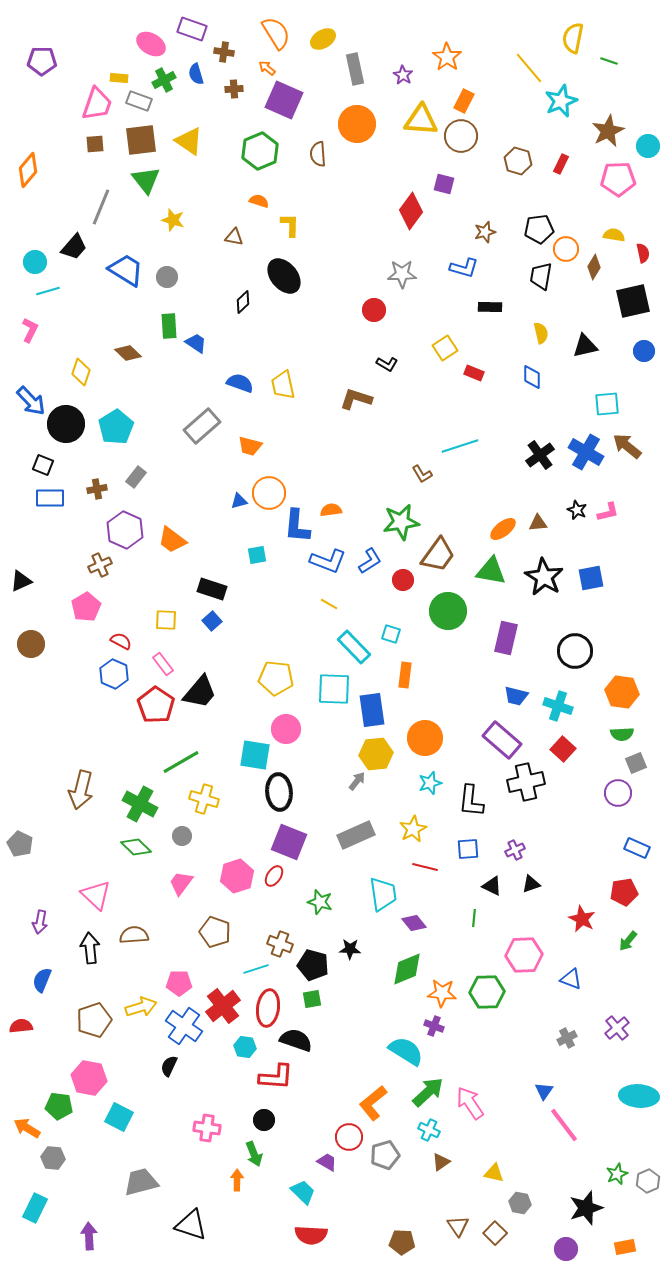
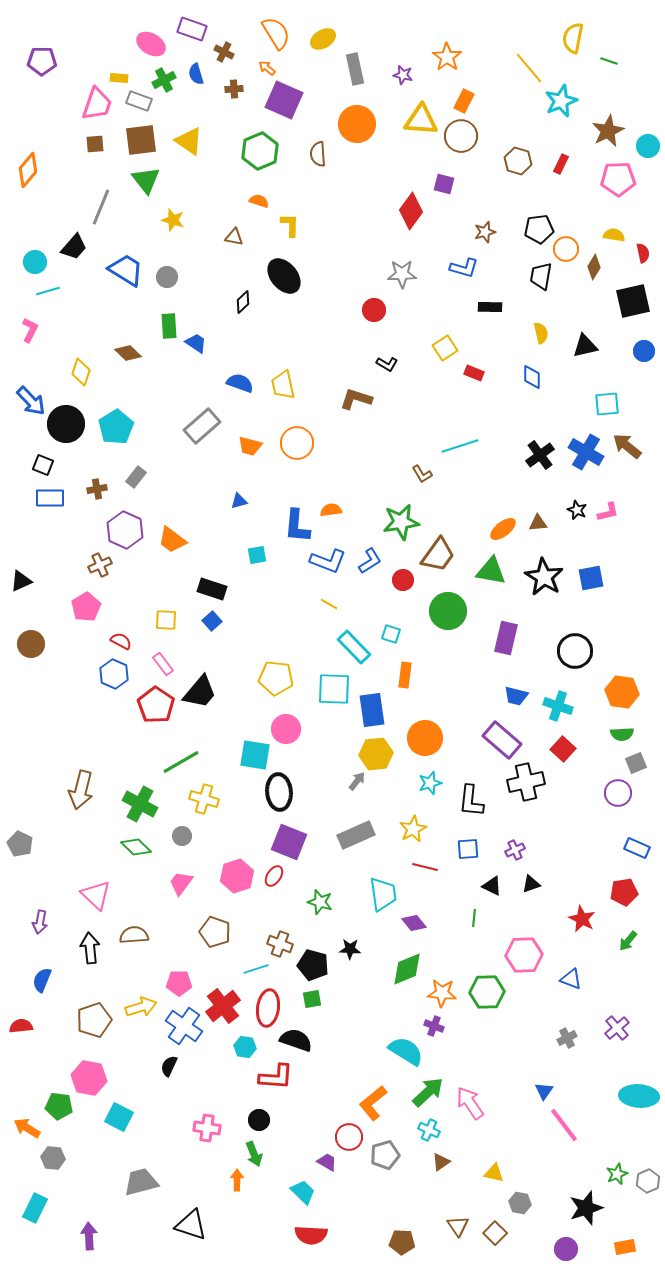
brown cross at (224, 52): rotated 18 degrees clockwise
purple star at (403, 75): rotated 18 degrees counterclockwise
orange circle at (269, 493): moved 28 px right, 50 px up
black circle at (264, 1120): moved 5 px left
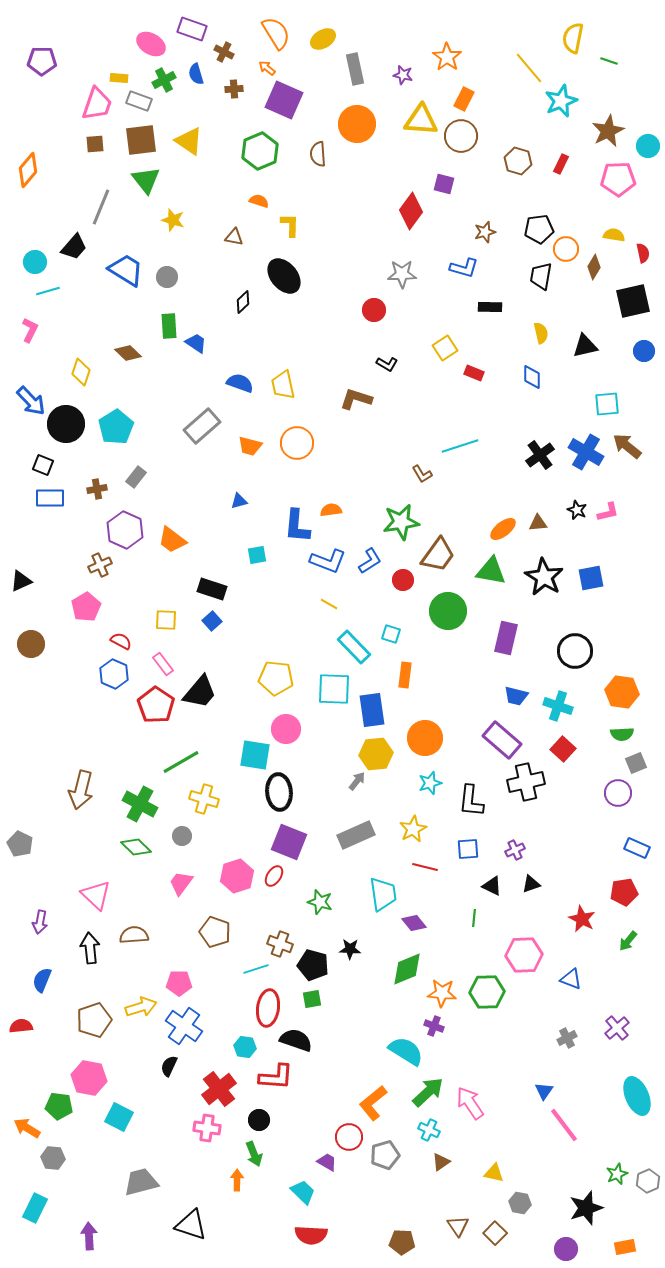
orange rectangle at (464, 101): moved 2 px up
red cross at (223, 1006): moved 4 px left, 83 px down
cyan ellipse at (639, 1096): moved 2 px left; rotated 63 degrees clockwise
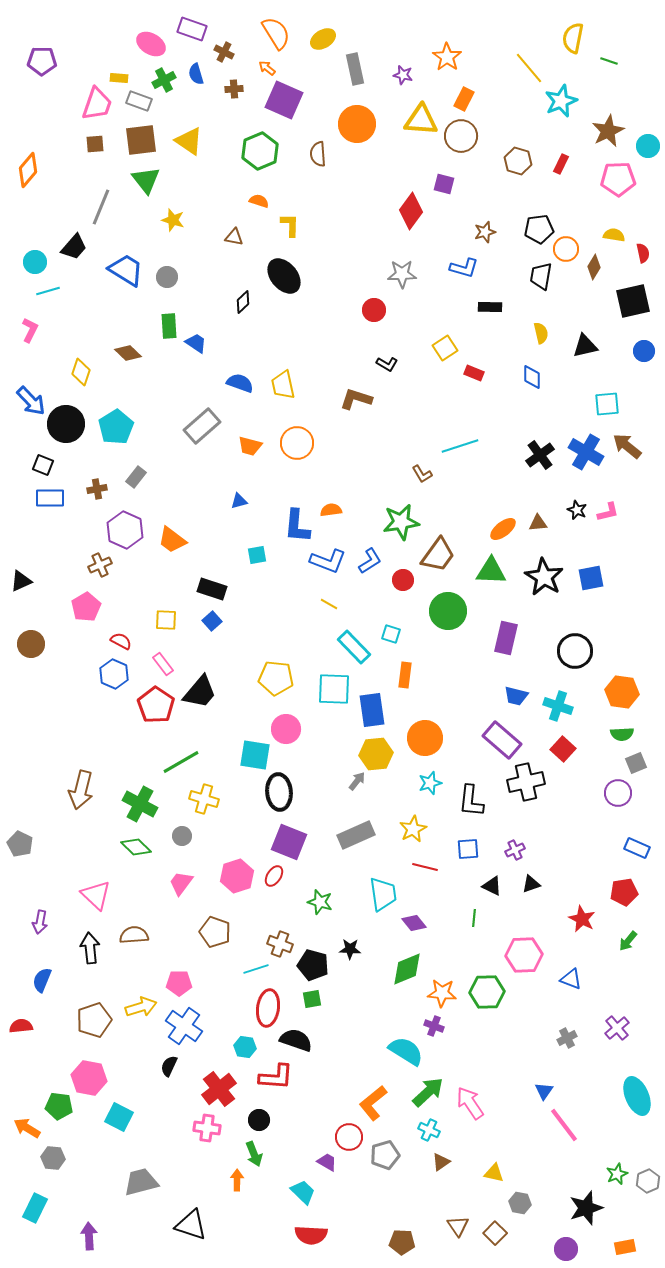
green triangle at (491, 571): rotated 8 degrees counterclockwise
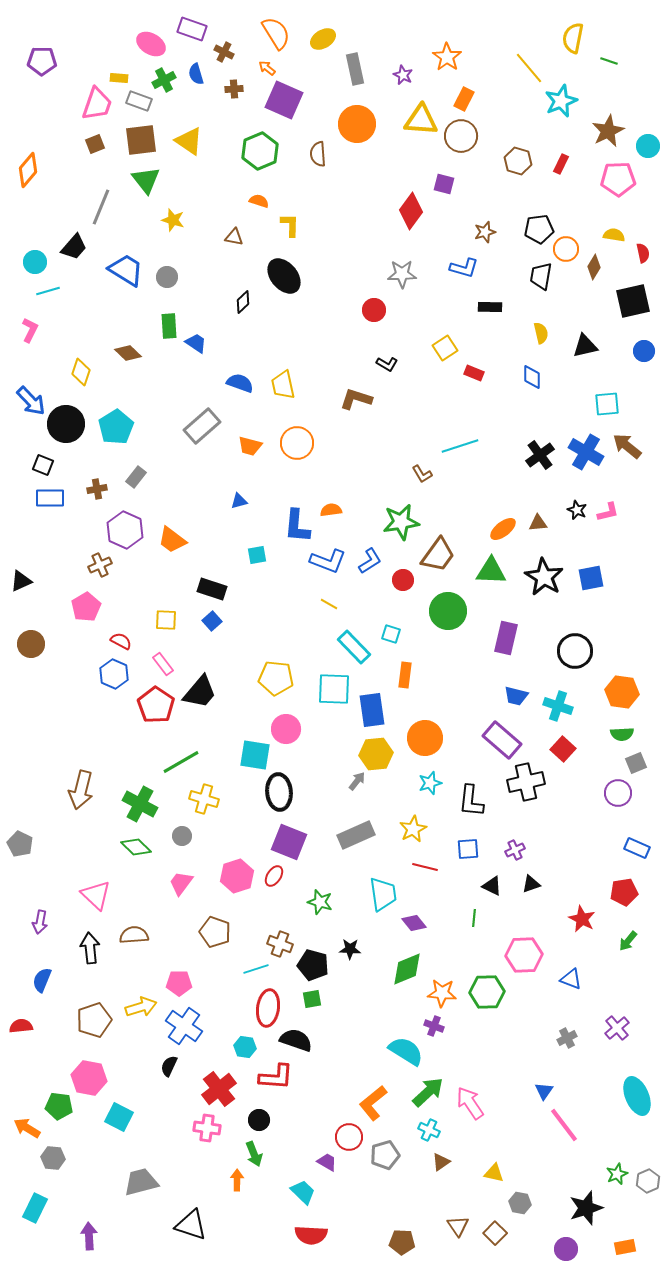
purple star at (403, 75): rotated 12 degrees clockwise
brown square at (95, 144): rotated 18 degrees counterclockwise
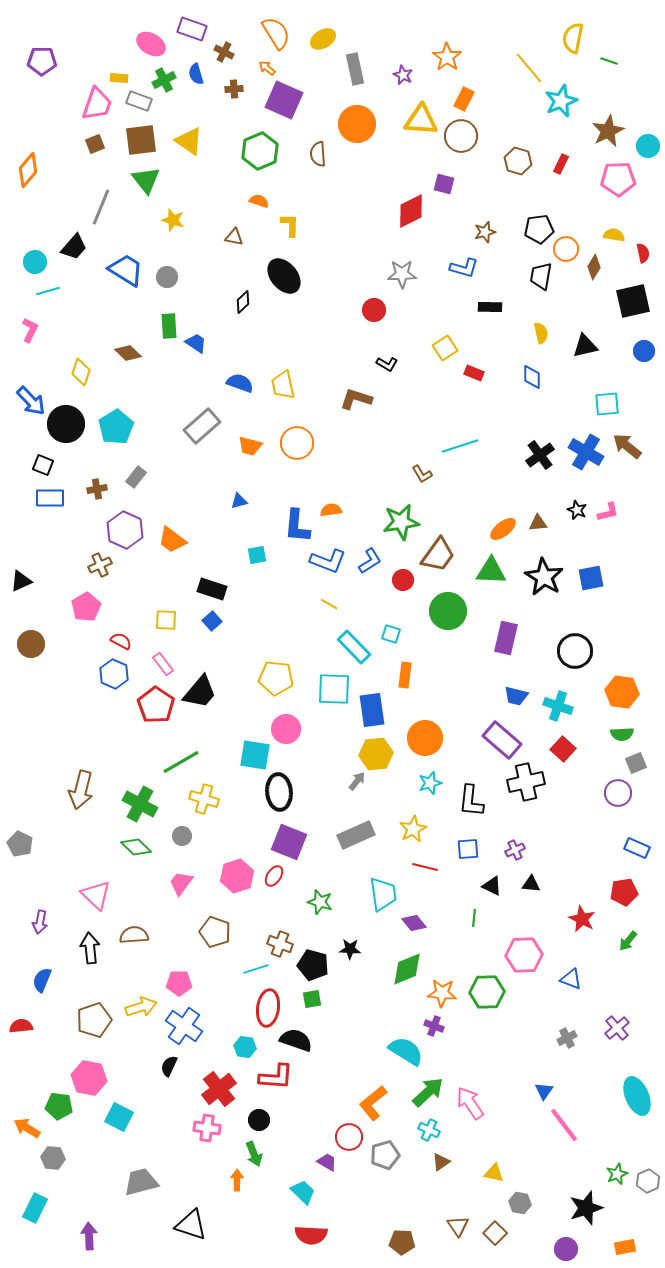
red diamond at (411, 211): rotated 27 degrees clockwise
black triangle at (531, 884): rotated 24 degrees clockwise
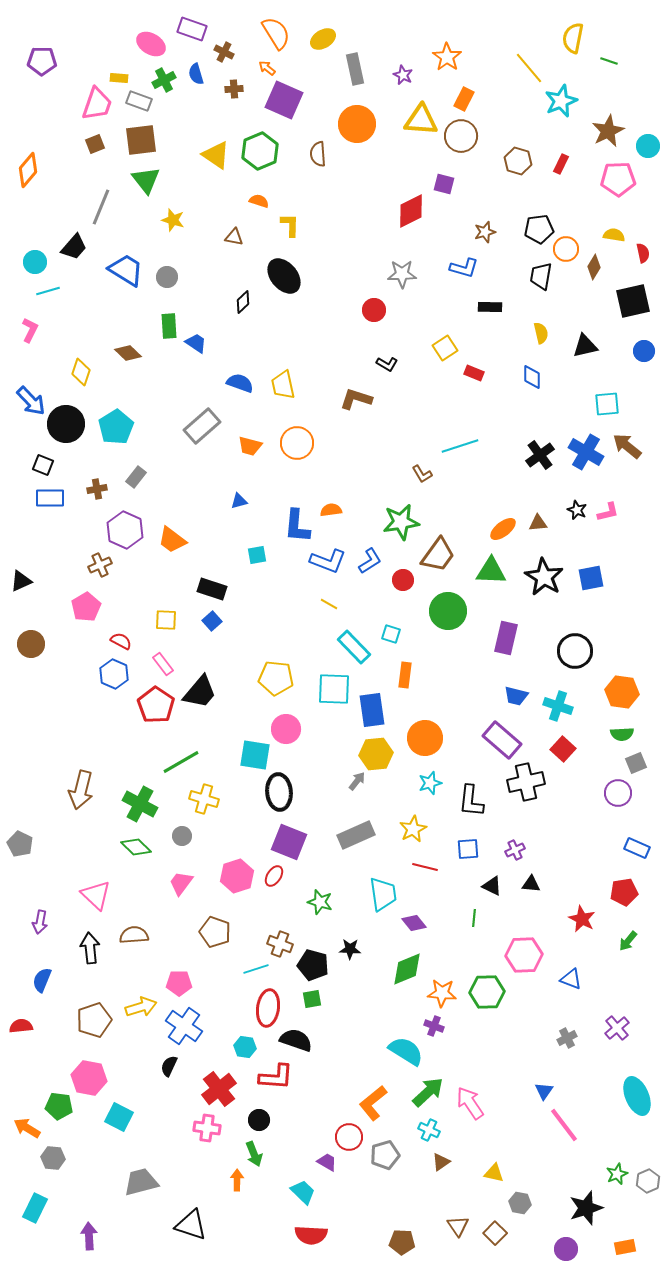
yellow triangle at (189, 141): moved 27 px right, 14 px down
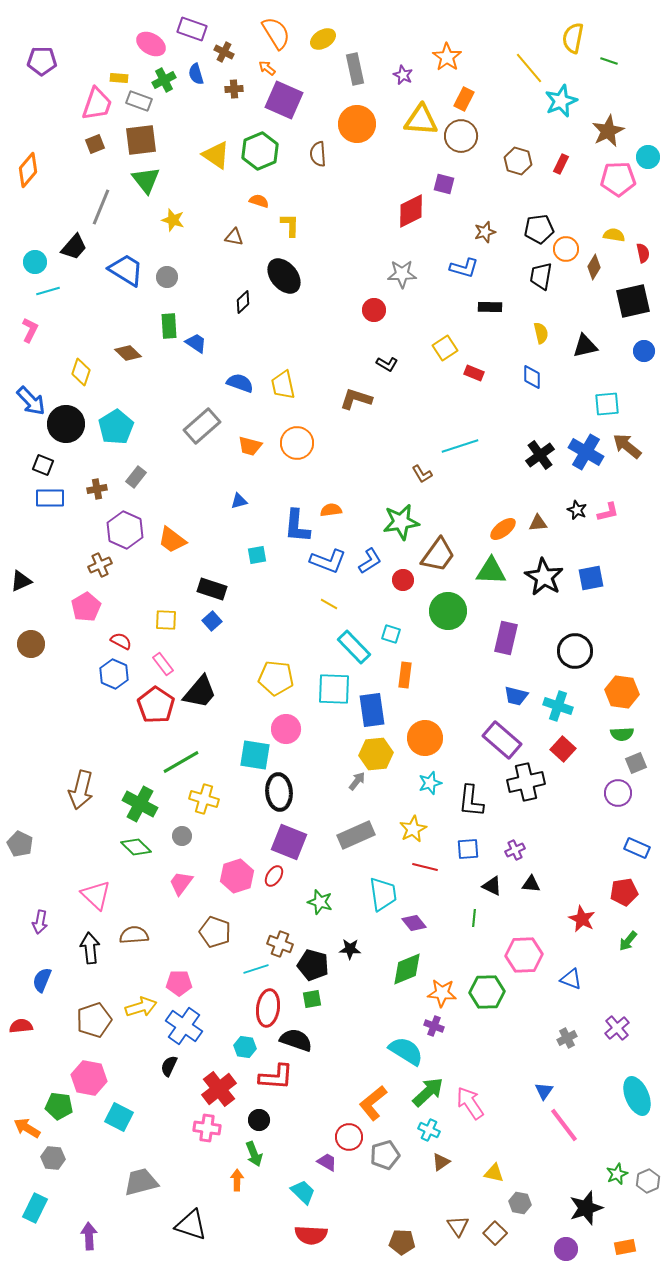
cyan circle at (648, 146): moved 11 px down
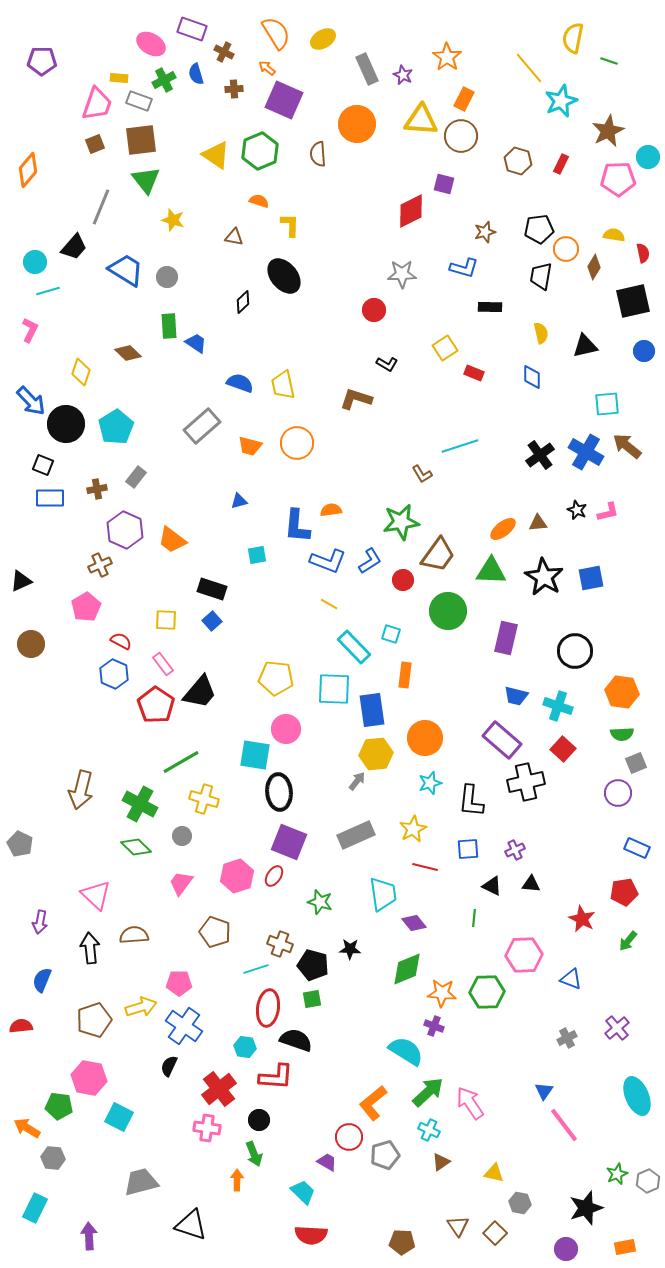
gray rectangle at (355, 69): moved 12 px right; rotated 12 degrees counterclockwise
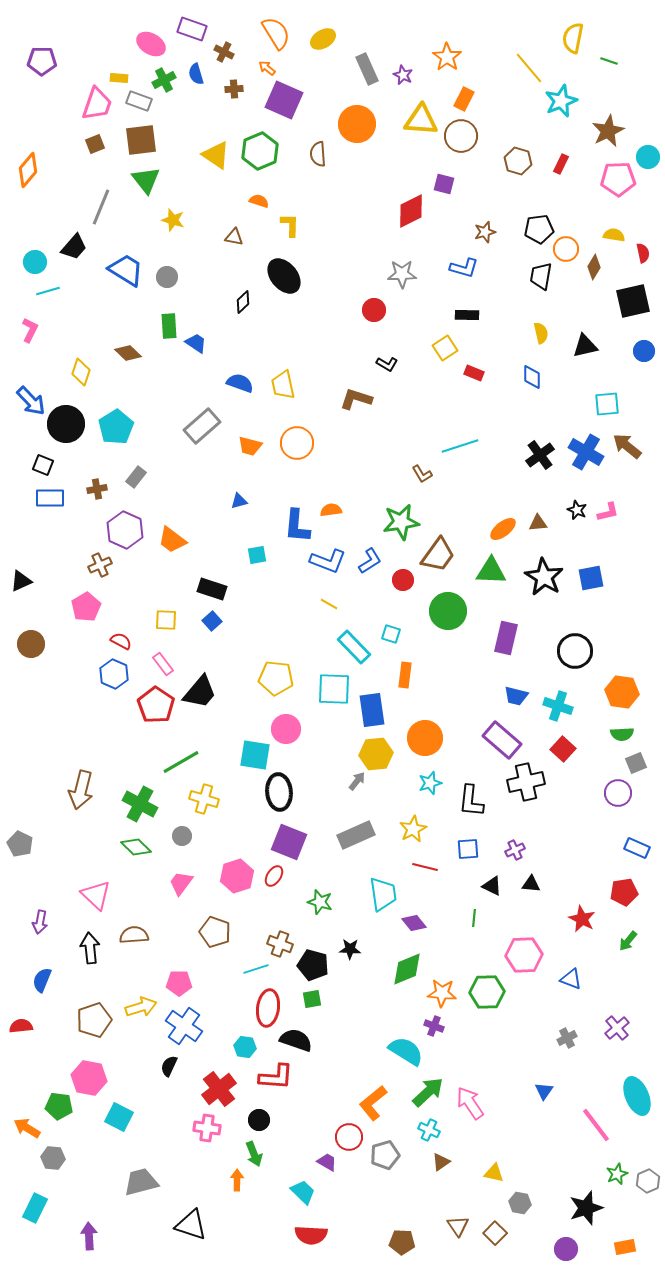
black rectangle at (490, 307): moved 23 px left, 8 px down
pink line at (564, 1125): moved 32 px right
